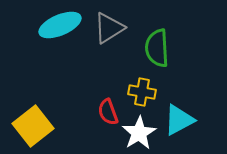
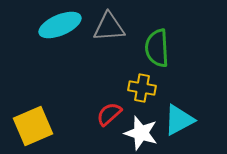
gray triangle: moved 1 px up; rotated 28 degrees clockwise
yellow cross: moved 4 px up
red semicircle: moved 1 px right, 2 px down; rotated 68 degrees clockwise
yellow square: rotated 15 degrees clockwise
white star: moved 2 px right; rotated 24 degrees counterclockwise
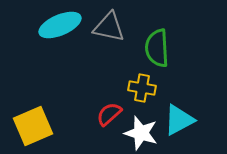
gray triangle: rotated 16 degrees clockwise
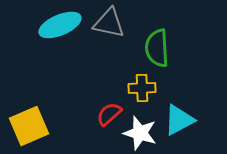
gray triangle: moved 4 px up
yellow cross: rotated 12 degrees counterclockwise
yellow square: moved 4 px left
white star: moved 1 px left
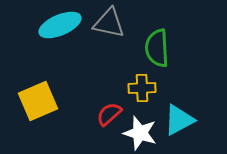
yellow square: moved 9 px right, 25 px up
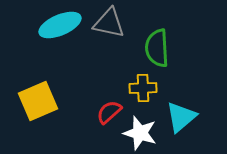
yellow cross: moved 1 px right
red semicircle: moved 2 px up
cyan triangle: moved 2 px right, 3 px up; rotated 12 degrees counterclockwise
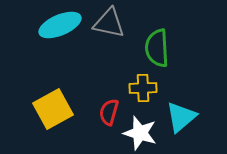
yellow square: moved 15 px right, 8 px down; rotated 6 degrees counterclockwise
red semicircle: rotated 32 degrees counterclockwise
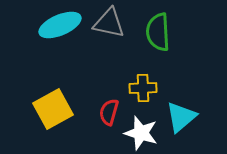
green semicircle: moved 1 px right, 16 px up
white star: moved 1 px right
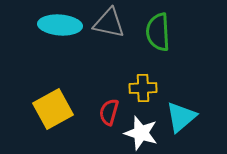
cyan ellipse: rotated 27 degrees clockwise
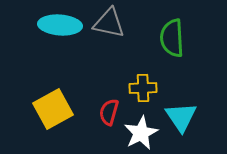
green semicircle: moved 14 px right, 6 px down
cyan triangle: rotated 24 degrees counterclockwise
white star: rotated 28 degrees clockwise
